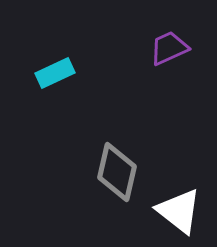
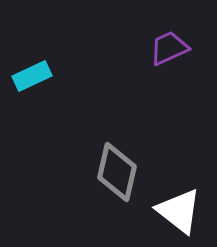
cyan rectangle: moved 23 px left, 3 px down
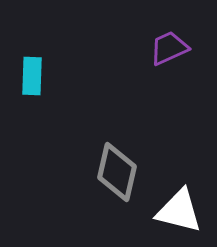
cyan rectangle: rotated 63 degrees counterclockwise
white triangle: rotated 24 degrees counterclockwise
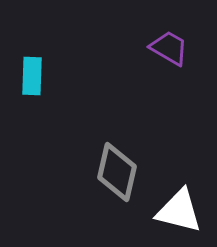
purple trapezoid: rotated 54 degrees clockwise
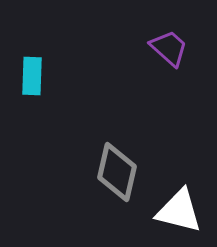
purple trapezoid: rotated 12 degrees clockwise
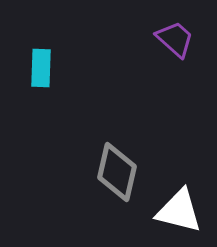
purple trapezoid: moved 6 px right, 9 px up
cyan rectangle: moved 9 px right, 8 px up
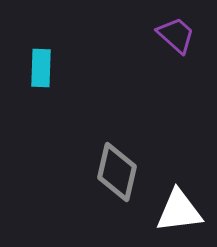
purple trapezoid: moved 1 px right, 4 px up
white triangle: rotated 21 degrees counterclockwise
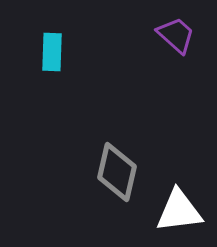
cyan rectangle: moved 11 px right, 16 px up
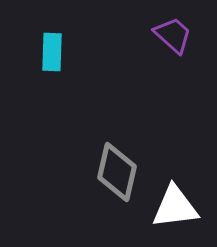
purple trapezoid: moved 3 px left
white triangle: moved 4 px left, 4 px up
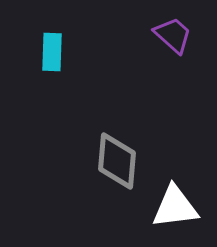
gray diamond: moved 11 px up; rotated 8 degrees counterclockwise
